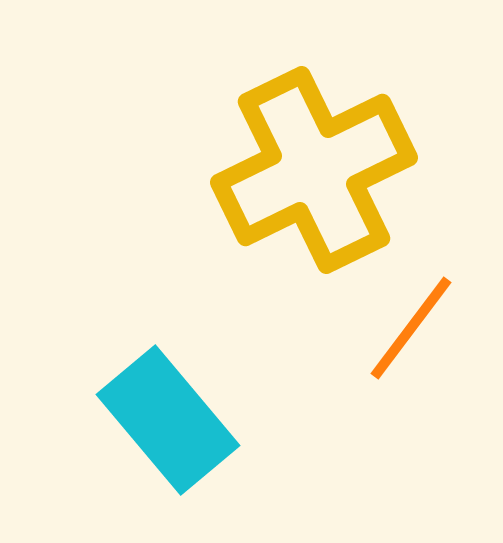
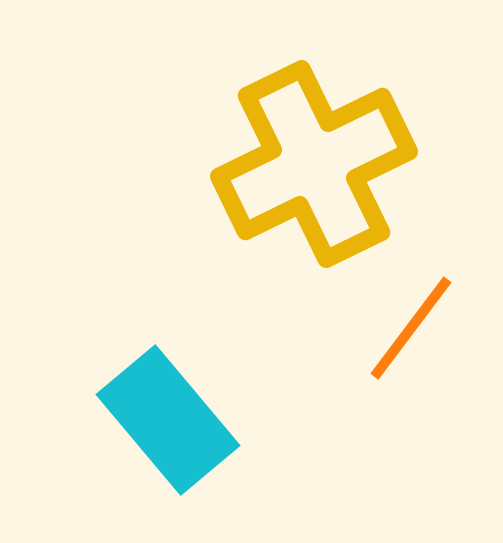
yellow cross: moved 6 px up
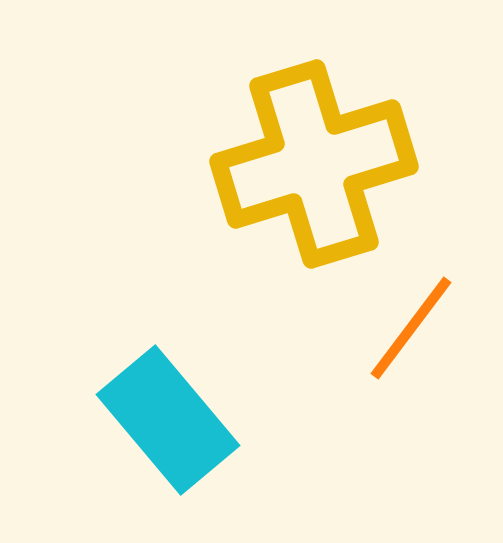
yellow cross: rotated 9 degrees clockwise
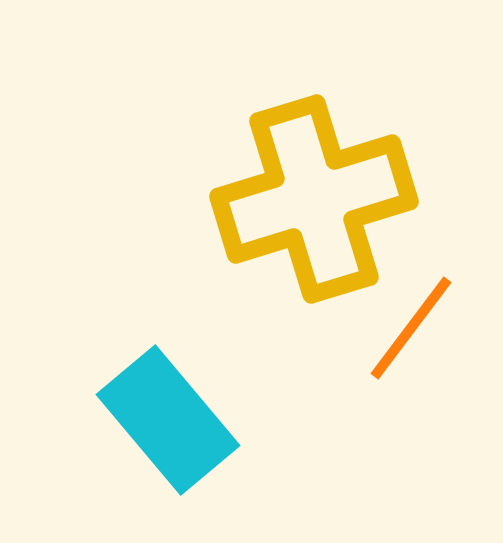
yellow cross: moved 35 px down
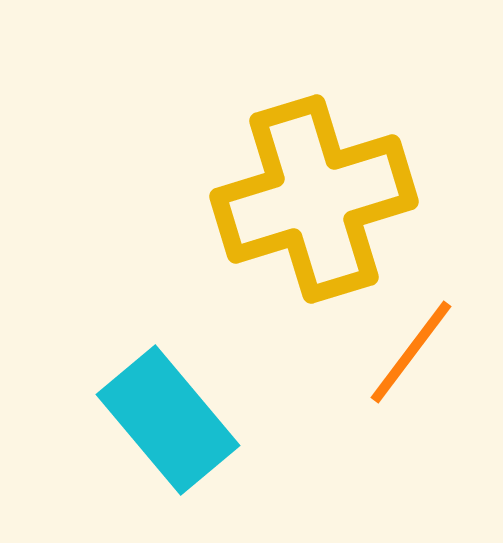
orange line: moved 24 px down
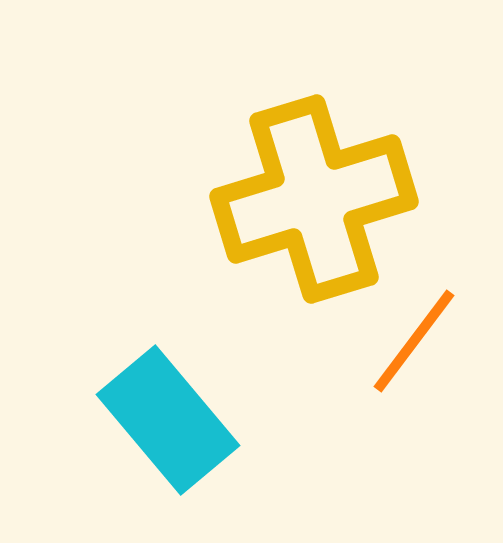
orange line: moved 3 px right, 11 px up
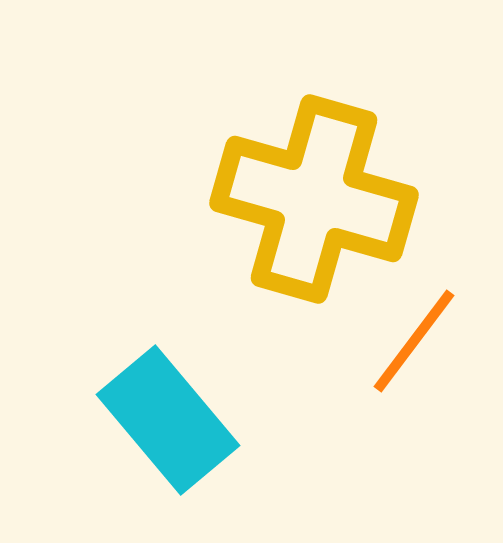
yellow cross: rotated 33 degrees clockwise
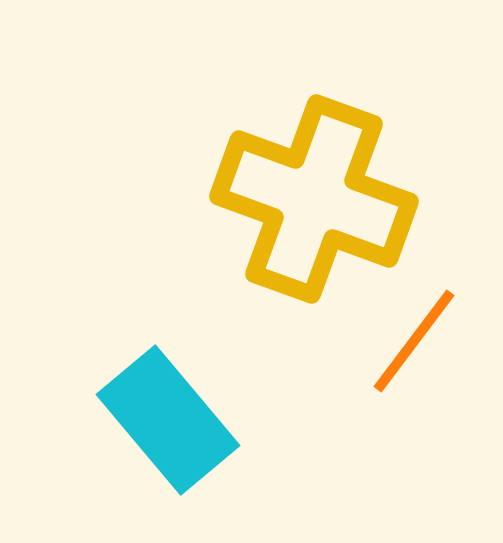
yellow cross: rotated 4 degrees clockwise
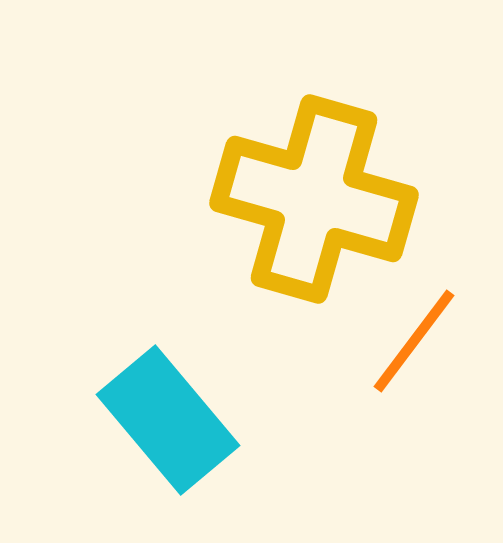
yellow cross: rotated 4 degrees counterclockwise
